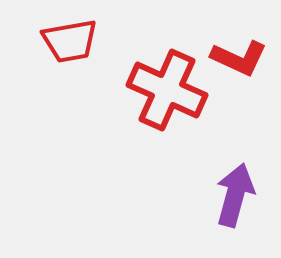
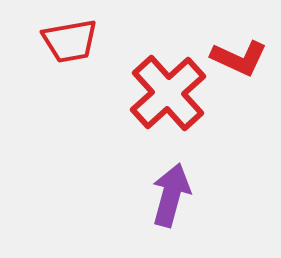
red cross: moved 1 px right, 3 px down; rotated 24 degrees clockwise
purple arrow: moved 64 px left
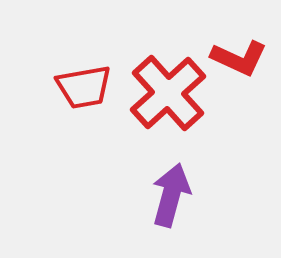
red trapezoid: moved 14 px right, 46 px down
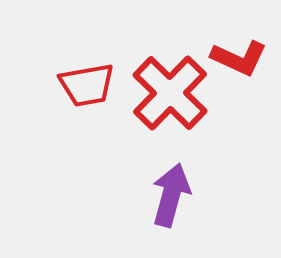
red trapezoid: moved 3 px right, 2 px up
red cross: moved 2 px right; rotated 4 degrees counterclockwise
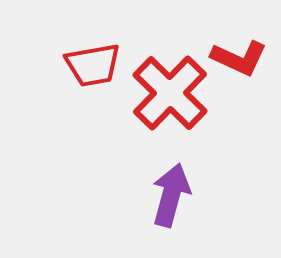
red trapezoid: moved 6 px right, 20 px up
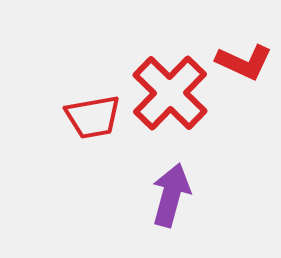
red L-shape: moved 5 px right, 4 px down
red trapezoid: moved 52 px down
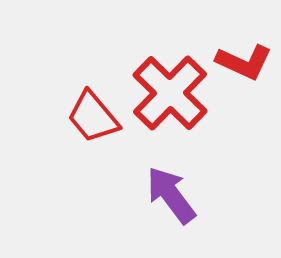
red trapezoid: rotated 60 degrees clockwise
purple arrow: rotated 52 degrees counterclockwise
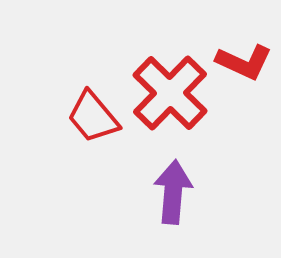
purple arrow: moved 2 px right, 3 px up; rotated 42 degrees clockwise
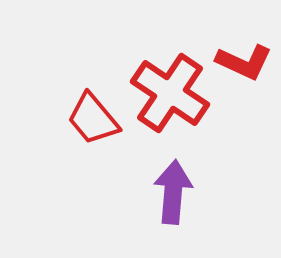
red cross: rotated 10 degrees counterclockwise
red trapezoid: moved 2 px down
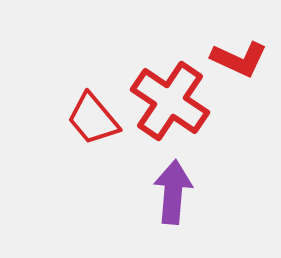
red L-shape: moved 5 px left, 3 px up
red cross: moved 8 px down
